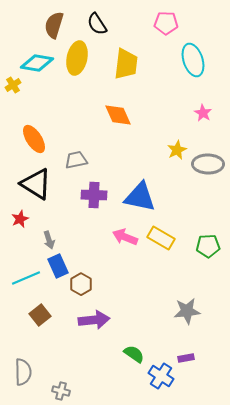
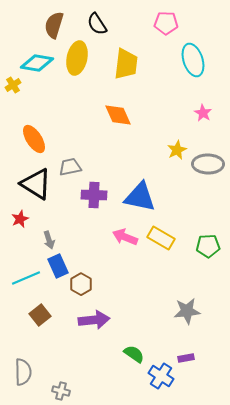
gray trapezoid: moved 6 px left, 7 px down
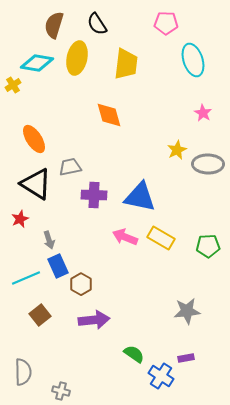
orange diamond: moved 9 px left; rotated 8 degrees clockwise
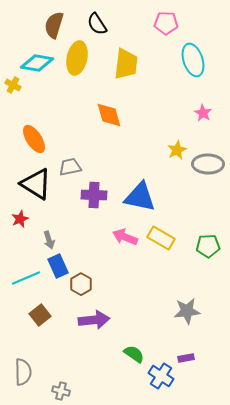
yellow cross: rotated 28 degrees counterclockwise
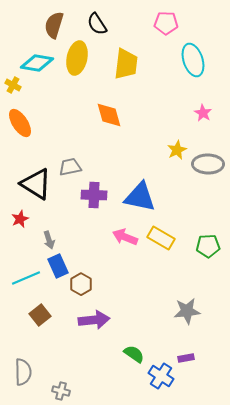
orange ellipse: moved 14 px left, 16 px up
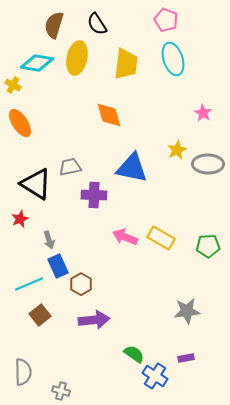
pink pentagon: moved 3 px up; rotated 20 degrees clockwise
cyan ellipse: moved 20 px left, 1 px up
blue triangle: moved 8 px left, 29 px up
cyan line: moved 3 px right, 6 px down
blue cross: moved 6 px left
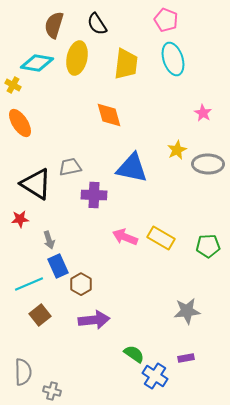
red star: rotated 18 degrees clockwise
gray cross: moved 9 px left
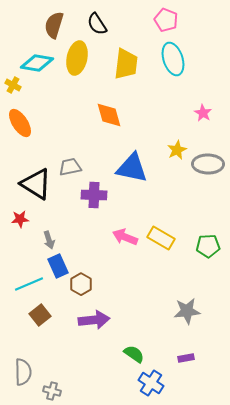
blue cross: moved 4 px left, 7 px down
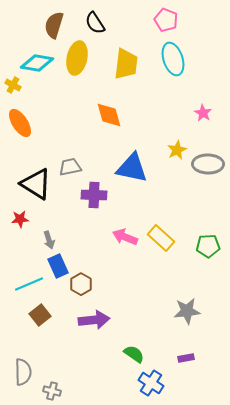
black semicircle: moved 2 px left, 1 px up
yellow rectangle: rotated 12 degrees clockwise
